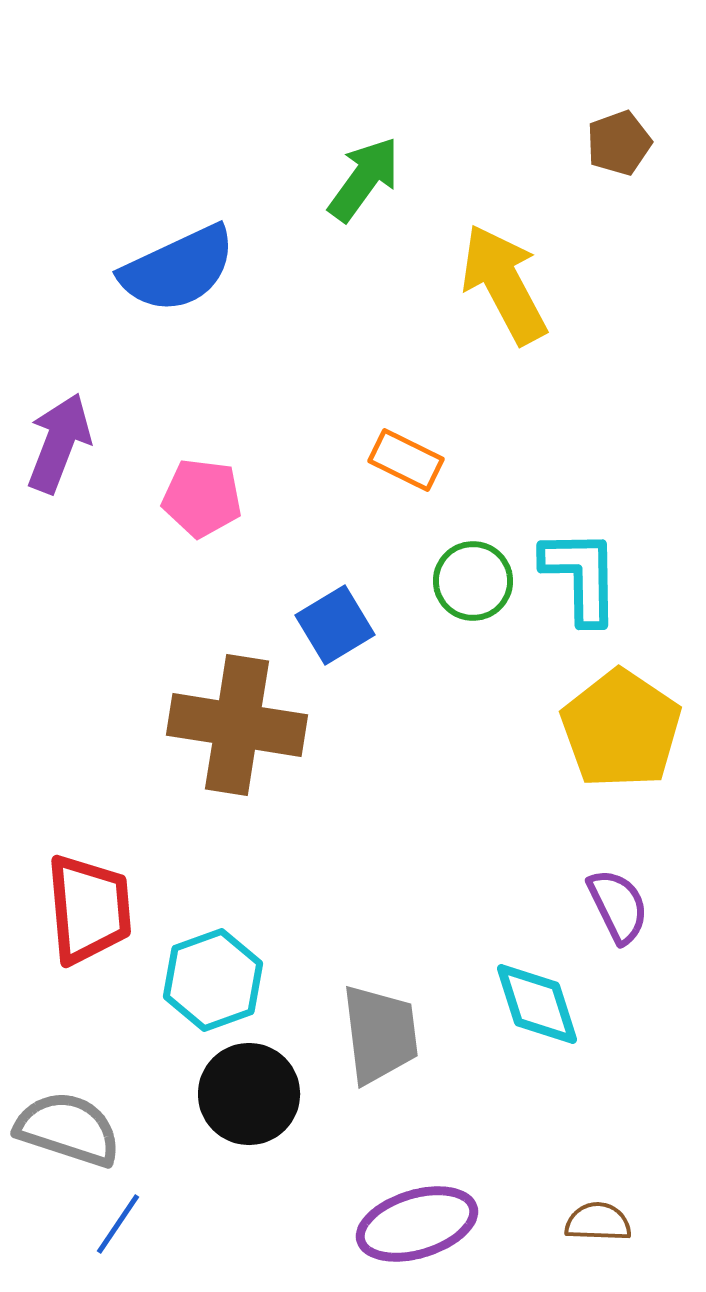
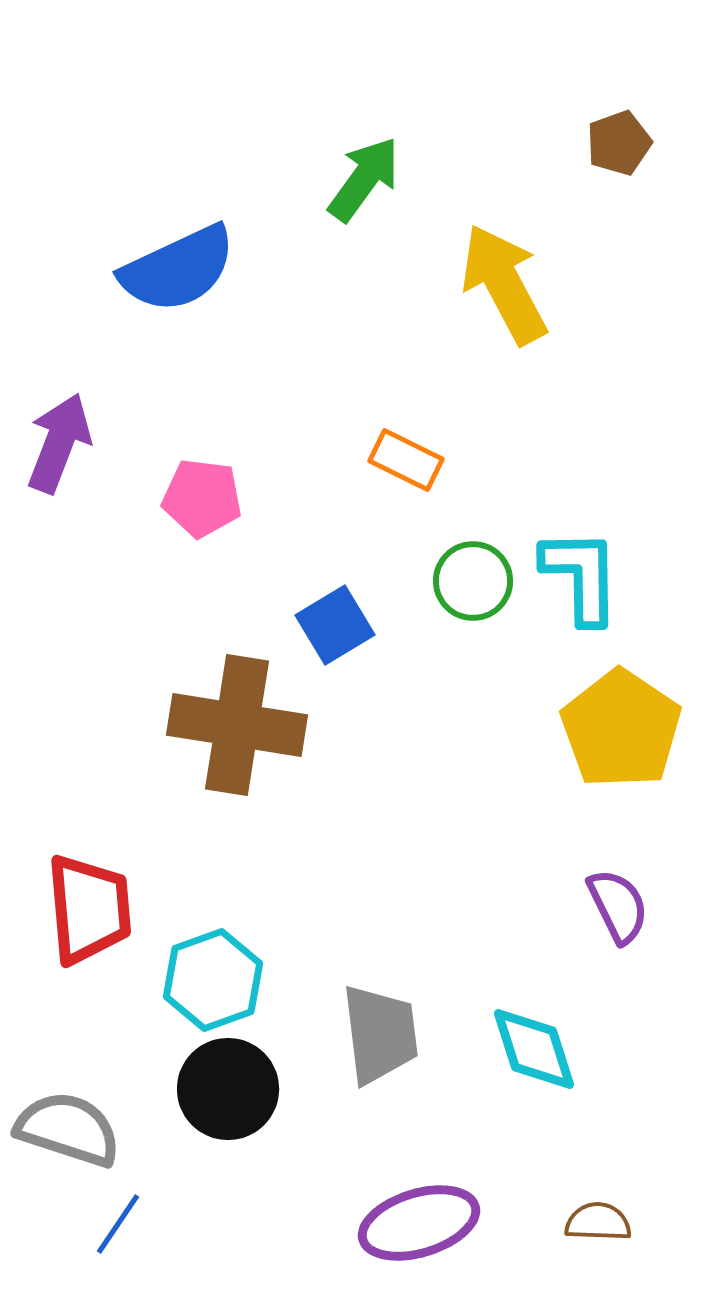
cyan diamond: moved 3 px left, 45 px down
black circle: moved 21 px left, 5 px up
purple ellipse: moved 2 px right, 1 px up
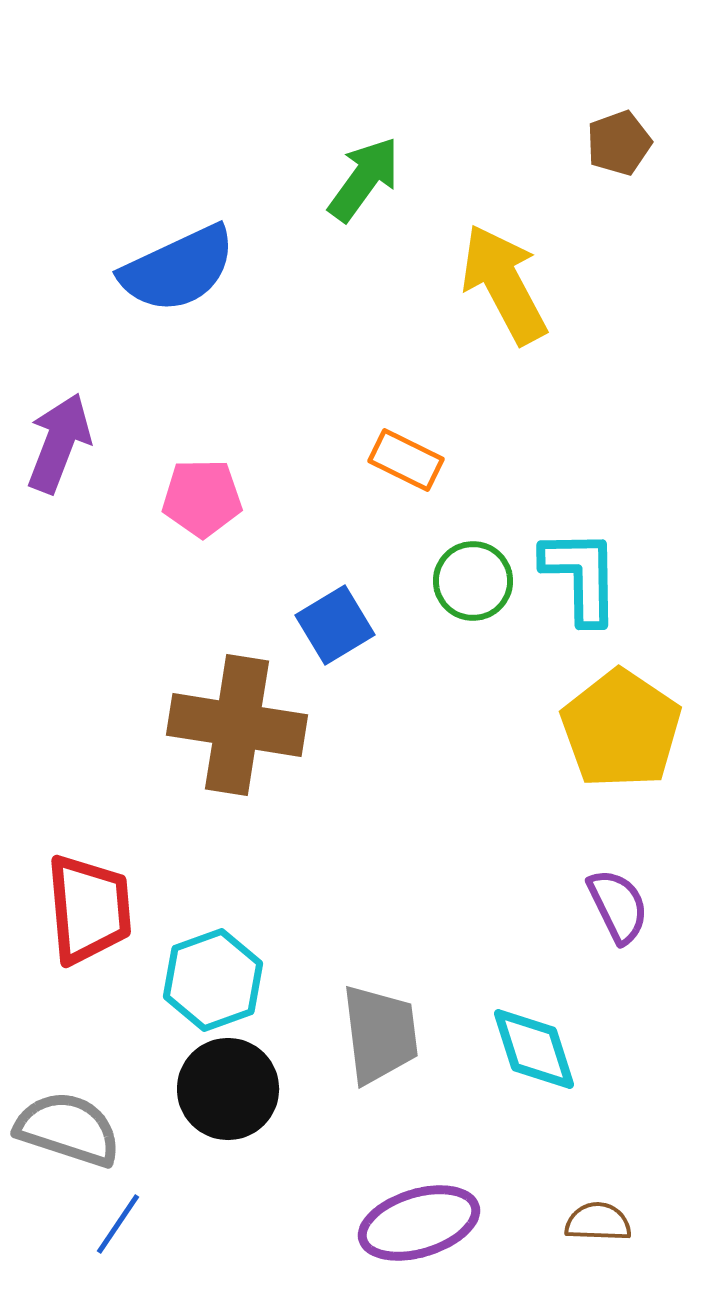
pink pentagon: rotated 8 degrees counterclockwise
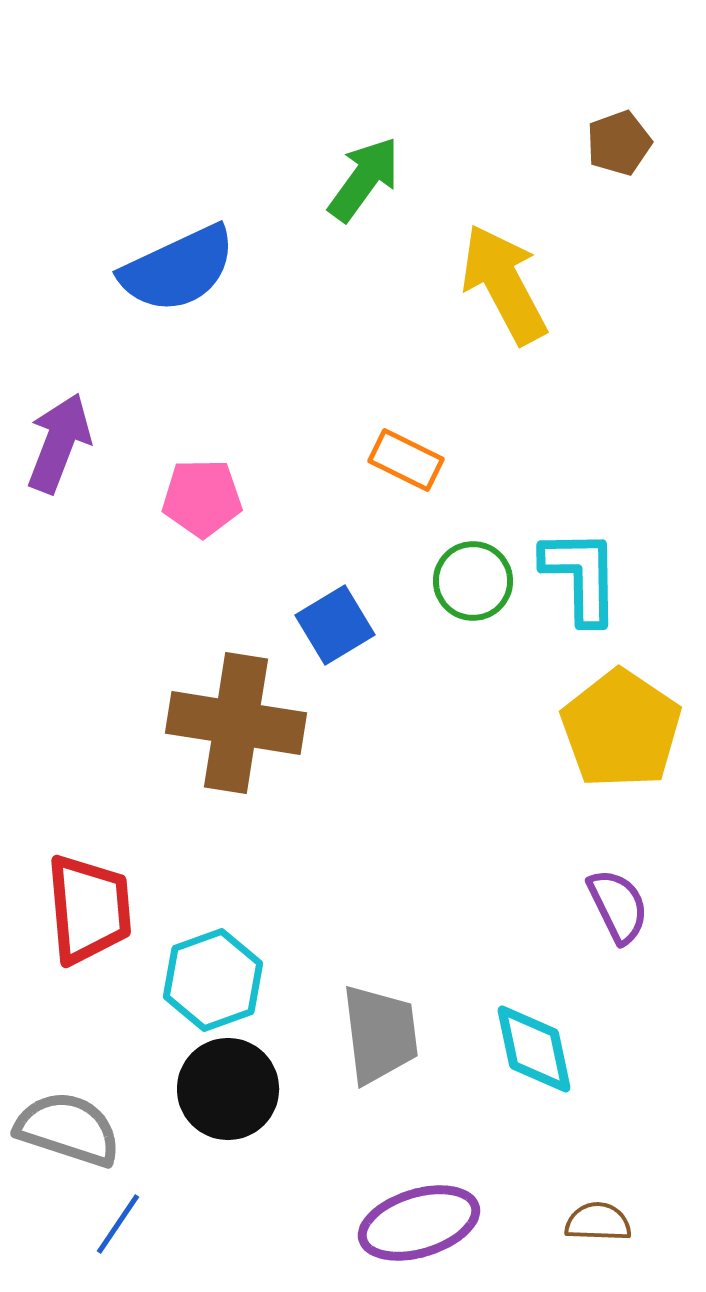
brown cross: moved 1 px left, 2 px up
cyan diamond: rotated 6 degrees clockwise
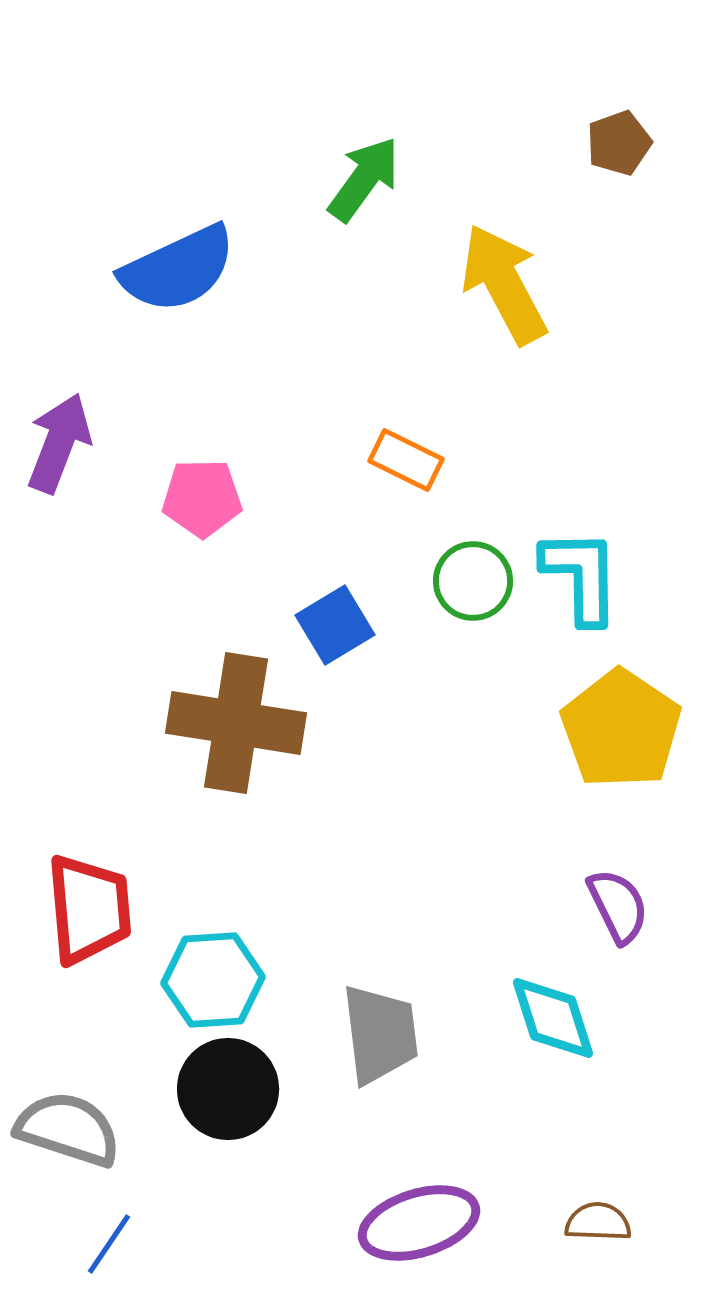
cyan hexagon: rotated 16 degrees clockwise
cyan diamond: moved 19 px right, 31 px up; rotated 6 degrees counterclockwise
blue line: moved 9 px left, 20 px down
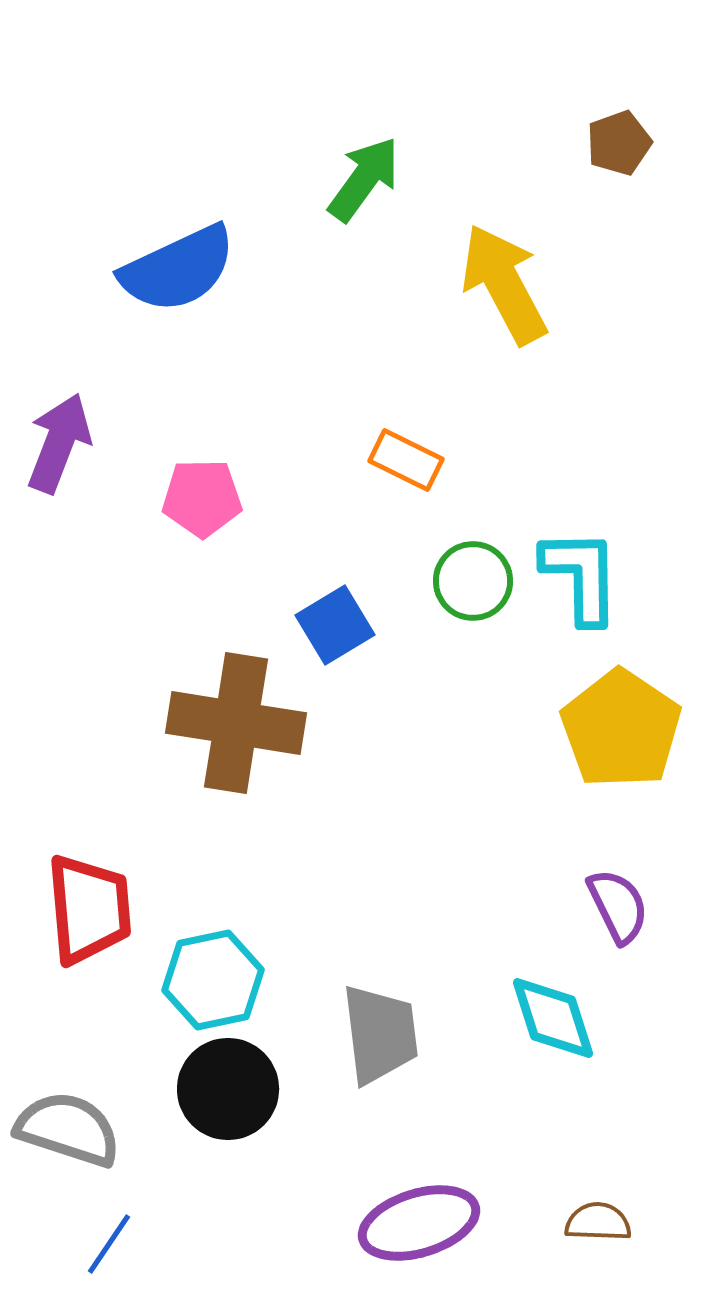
cyan hexagon: rotated 8 degrees counterclockwise
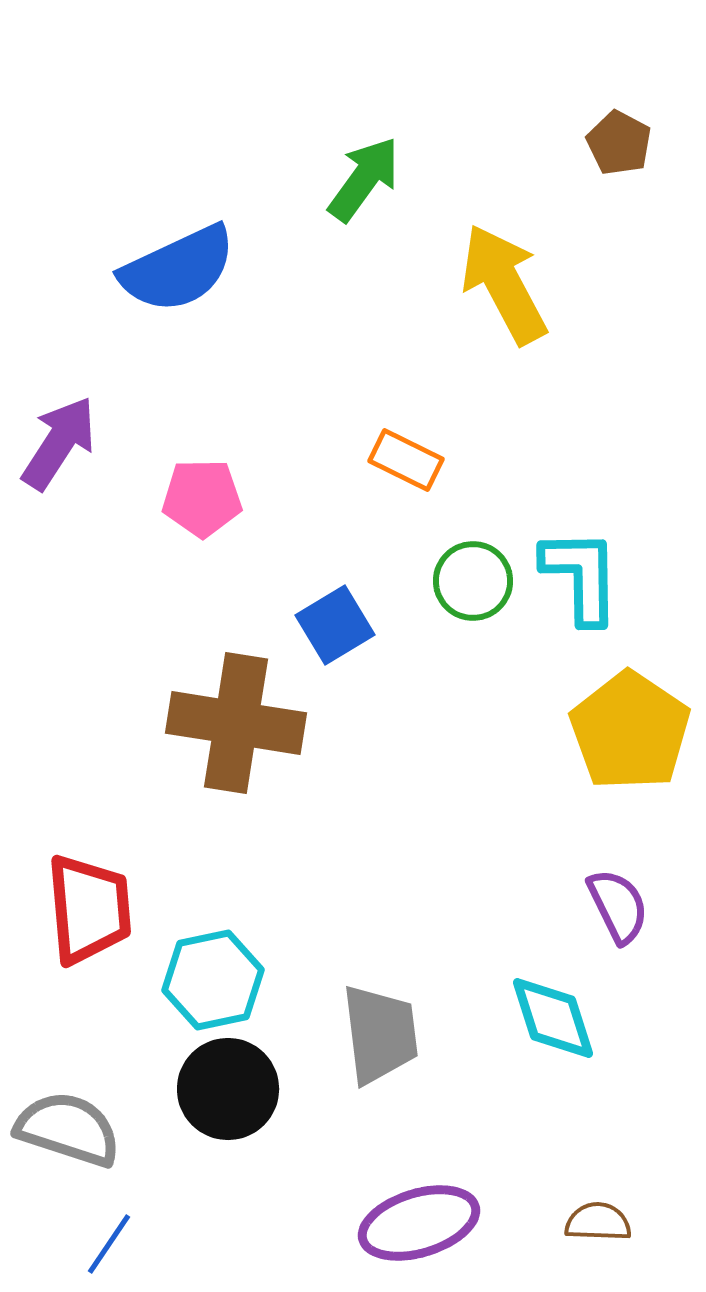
brown pentagon: rotated 24 degrees counterclockwise
purple arrow: rotated 12 degrees clockwise
yellow pentagon: moved 9 px right, 2 px down
